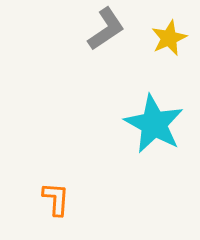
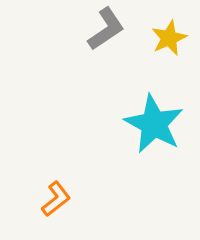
orange L-shape: rotated 48 degrees clockwise
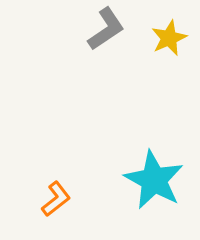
cyan star: moved 56 px down
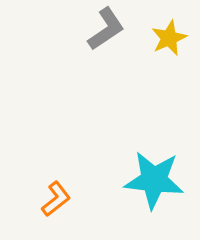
cyan star: rotated 22 degrees counterclockwise
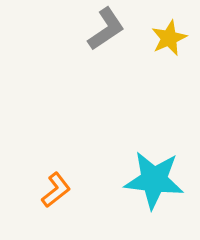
orange L-shape: moved 9 px up
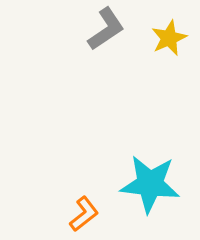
cyan star: moved 4 px left, 4 px down
orange L-shape: moved 28 px right, 24 px down
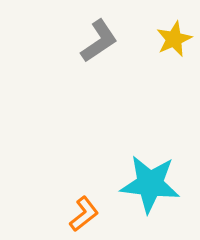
gray L-shape: moved 7 px left, 12 px down
yellow star: moved 5 px right, 1 px down
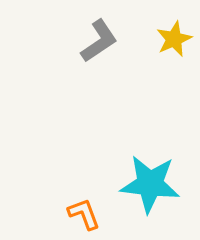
orange L-shape: rotated 72 degrees counterclockwise
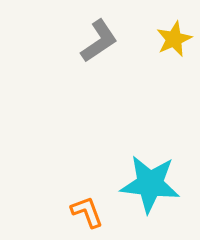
orange L-shape: moved 3 px right, 2 px up
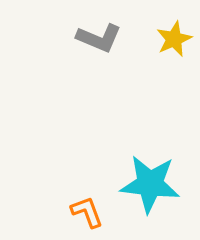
gray L-shape: moved 3 px up; rotated 57 degrees clockwise
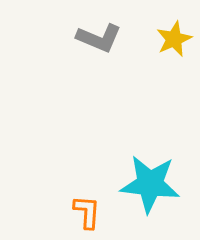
orange L-shape: rotated 24 degrees clockwise
